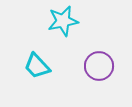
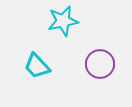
purple circle: moved 1 px right, 2 px up
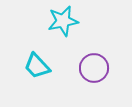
purple circle: moved 6 px left, 4 px down
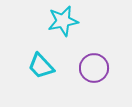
cyan trapezoid: moved 4 px right
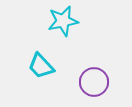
purple circle: moved 14 px down
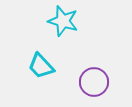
cyan star: rotated 28 degrees clockwise
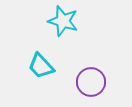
purple circle: moved 3 px left
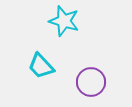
cyan star: moved 1 px right
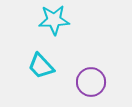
cyan star: moved 10 px left, 1 px up; rotated 20 degrees counterclockwise
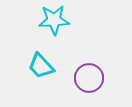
purple circle: moved 2 px left, 4 px up
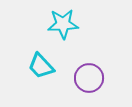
cyan star: moved 9 px right, 4 px down
